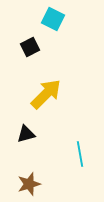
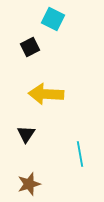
yellow arrow: rotated 132 degrees counterclockwise
black triangle: rotated 42 degrees counterclockwise
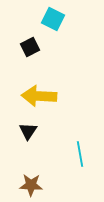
yellow arrow: moved 7 px left, 2 px down
black triangle: moved 2 px right, 3 px up
brown star: moved 2 px right, 1 px down; rotated 20 degrees clockwise
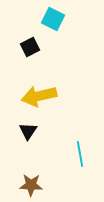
yellow arrow: rotated 16 degrees counterclockwise
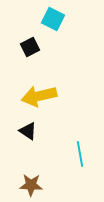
black triangle: rotated 30 degrees counterclockwise
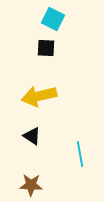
black square: moved 16 px right, 1 px down; rotated 30 degrees clockwise
black triangle: moved 4 px right, 5 px down
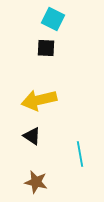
yellow arrow: moved 4 px down
brown star: moved 5 px right, 3 px up; rotated 10 degrees clockwise
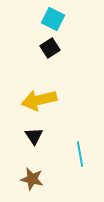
black square: moved 4 px right; rotated 36 degrees counterclockwise
black triangle: moved 2 px right; rotated 24 degrees clockwise
brown star: moved 4 px left, 3 px up
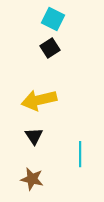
cyan line: rotated 10 degrees clockwise
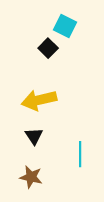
cyan square: moved 12 px right, 7 px down
black square: moved 2 px left; rotated 12 degrees counterclockwise
brown star: moved 1 px left, 2 px up
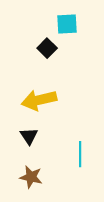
cyan square: moved 2 px right, 2 px up; rotated 30 degrees counterclockwise
black square: moved 1 px left
black triangle: moved 5 px left
